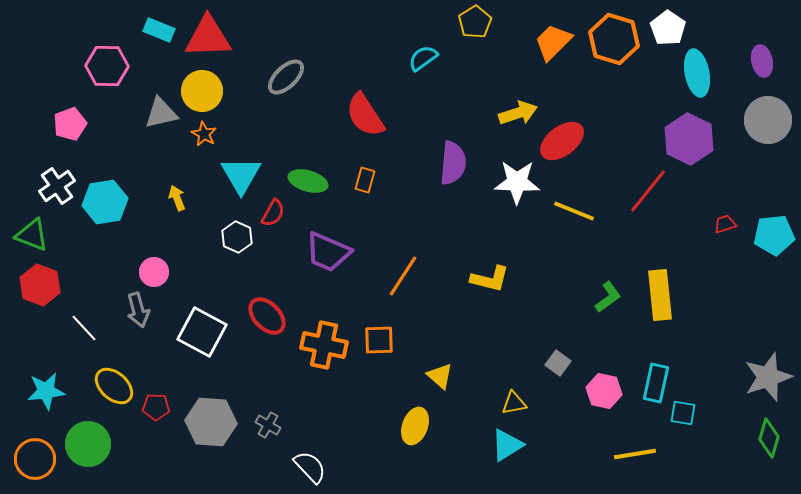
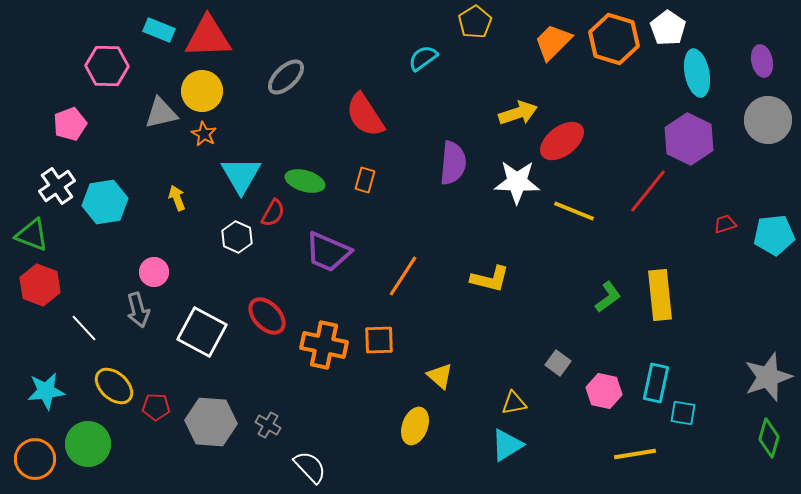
green ellipse at (308, 181): moved 3 px left
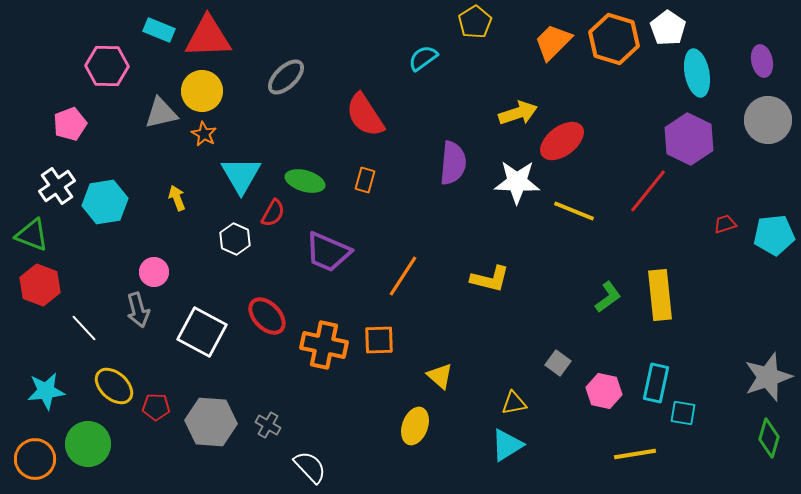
white hexagon at (237, 237): moved 2 px left, 2 px down
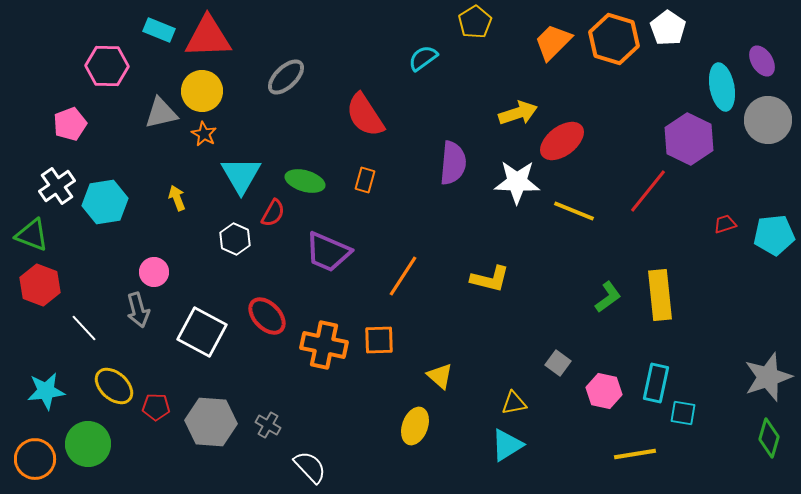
purple ellipse at (762, 61): rotated 20 degrees counterclockwise
cyan ellipse at (697, 73): moved 25 px right, 14 px down
